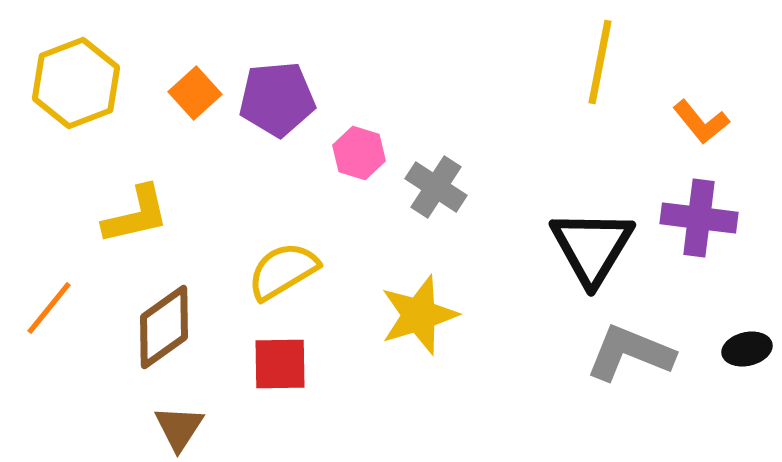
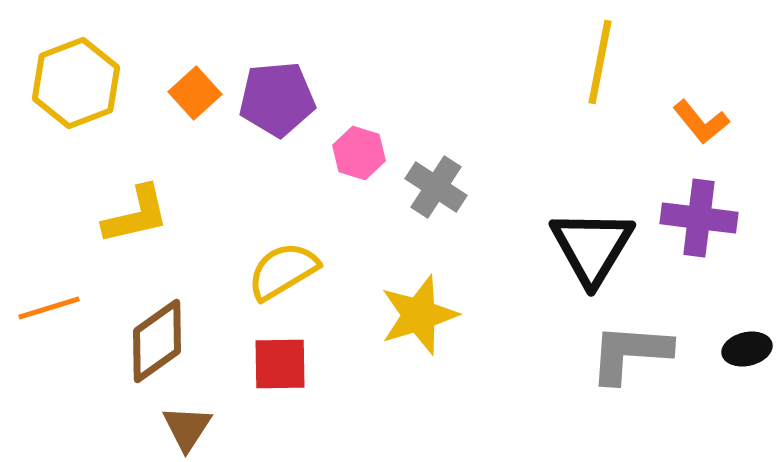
orange line: rotated 34 degrees clockwise
brown diamond: moved 7 px left, 14 px down
gray L-shape: rotated 18 degrees counterclockwise
brown triangle: moved 8 px right
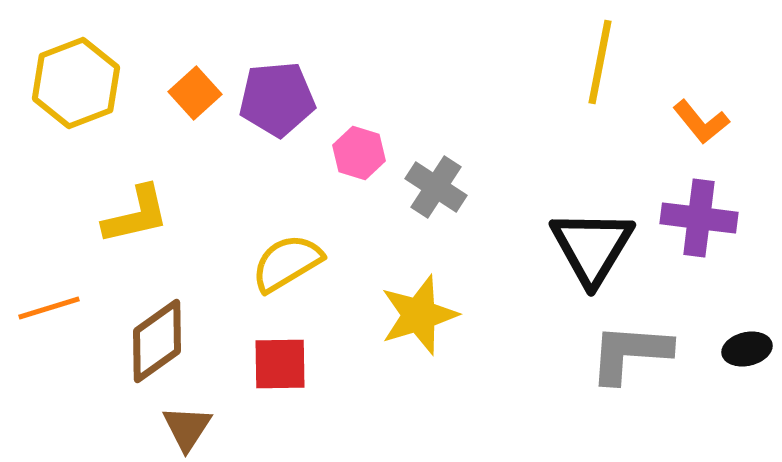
yellow semicircle: moved 4 px right, 8 px up
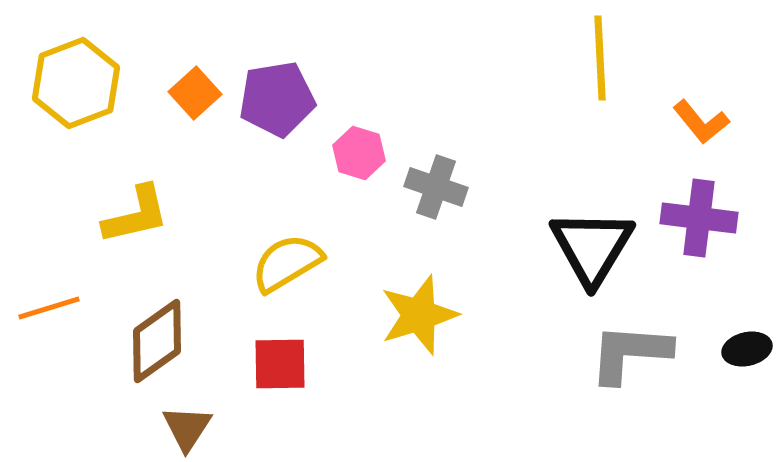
yellow line: moved 4 px up; rotated 14 degrees counterclockwise
purple pentagon: rotated 4 degrees counterclockwise
gray cross: rotated 14 degrees counterclockwise
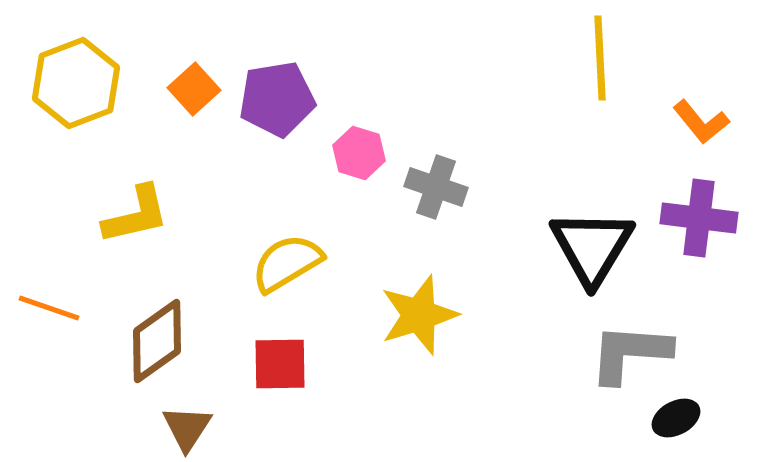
orange square: moved 1 px left, 4 px up
orange line: rotated 36 degrees clockwise
black ellipse: moved 71 px left, 69 px down; rotated 15 degrees counterclockwise
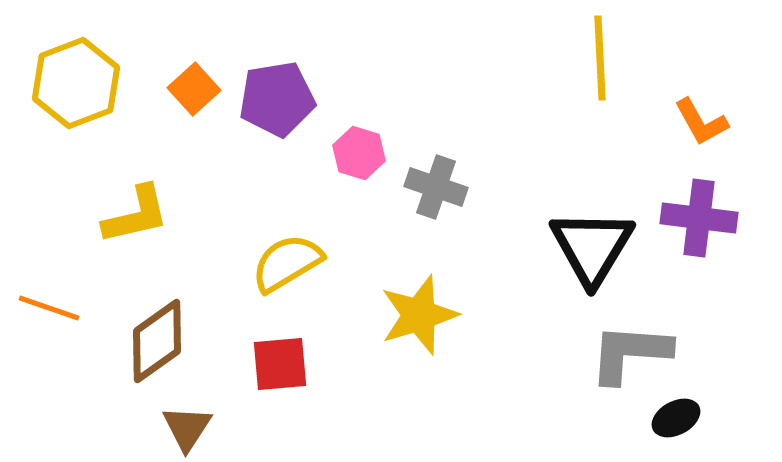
orange L-shape: rotated 10 degrees clockwise
red square: rotated 4 degrees counterclockwise
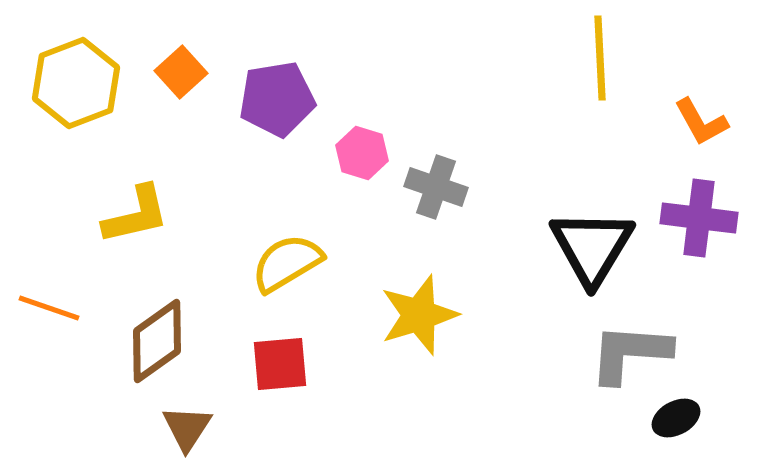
orange square: moved 13 px left, 17 px up
pink hexagon: moved 3 px right
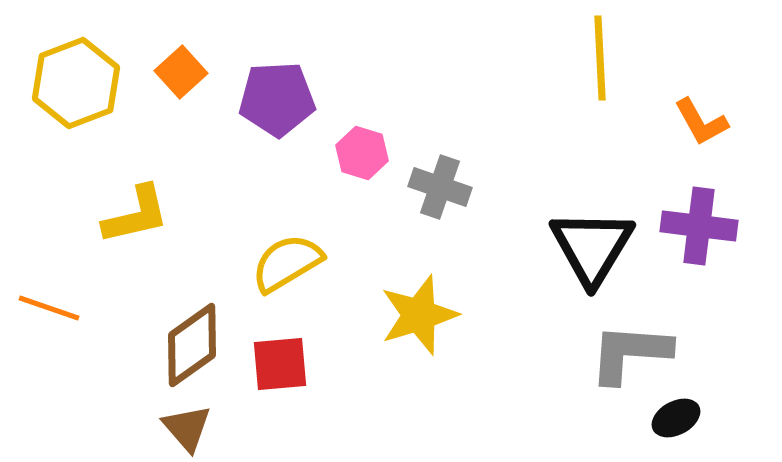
purple pentagon: rotated 6 degrees clockwise
gray cross: moved 4 px right
purple cross: moved 8 px down
brown diamond: moved 35 px right, 4 px down
brown triangle: rotated 14 degrees counterclockwise
